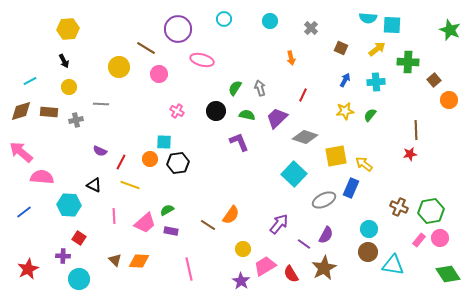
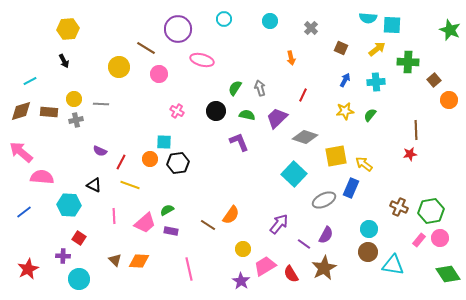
yellow circle at (69, 87): moved 5 px right, 12 px down
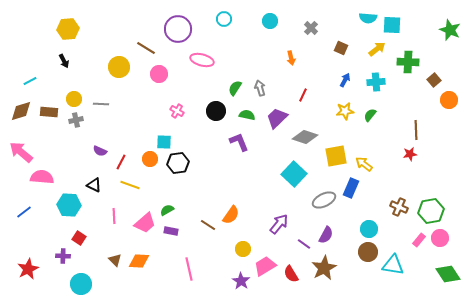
cyan circle at (79, 279): moved 2 px right, 5 px down
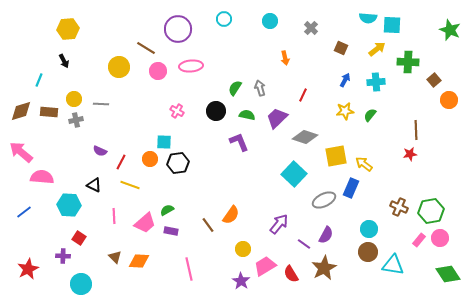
orange arrow at (291, 58): moved 6 px left
pink ellipse at (202, 60): moved 11 px left, 6 px down; rotated 20 degrees counterclockwise
pink circle at (159, 74): moved 1 px left, 3 px up
cyan line at (30, 81): moved 9 px right, 1 px up; rotated 40 degrees counterclockwise
brown line at (208, 225): rotated 21 degrees clockwise
brown triangle at (115, 260): moved 3 px up
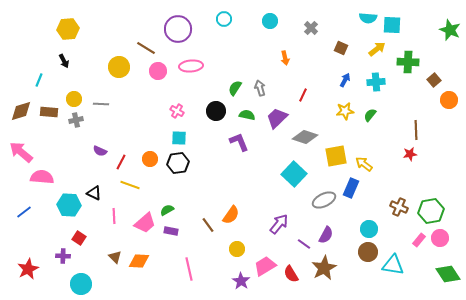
cyan square at (164, 142): moved 15 px right, 4 px up
black triangle at (94, 185): moved 8 px down
yellow circle at (243, 249): moved 6 px left
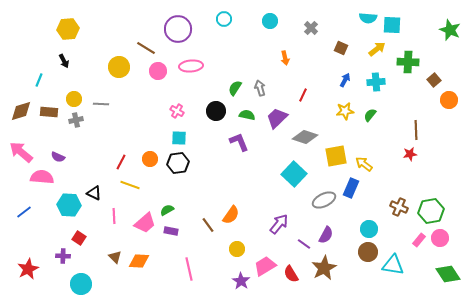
purple semicircle at (100, 151): moved 42 px left, 6 px down
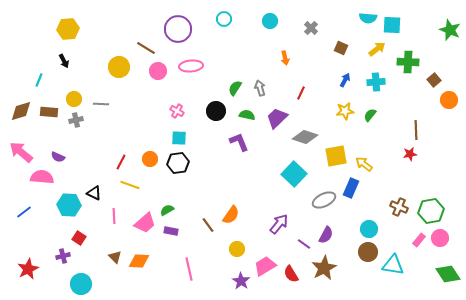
red line at (303, 95): moved 2 px left, 2 px up
purple cross at (63, 256): rotated 16 degrees counterclockwise
